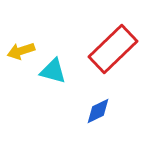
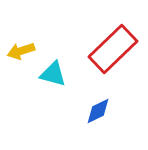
cyan triangle: moved 3 px down
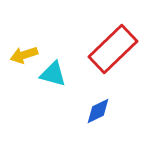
yellow arrow: moved 3 px right, 4 px down
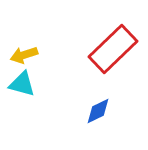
cyan triangle: moved 31 px left, 10 px down
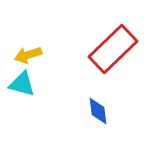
yellow arrow: moved 4 px right
blue diamond: rotated 72 degrees counterclockwise
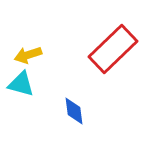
cyan triangle: moved 1 px left
blue diamond: moved 24 px left
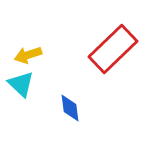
cyan triangle: rotated 28 degrees clockwise
blue diamond: moved 4 px left, 3 px up
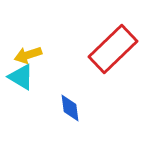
cyan triangle: moved 7 px up; rotated 12 degrees counterclockwise
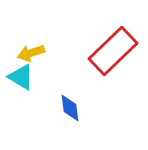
red rectangle: moved 2 px down
yellow arrow: moved 3 px right, 2 px up
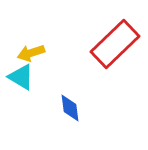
red rectangle: moved 2 px right, 7 px up
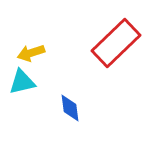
red rectangle: moved 1 px right, 1 px up
cyan triangle: moved 1 px right, 5 px down; rotated 44 degrees counterclockwise
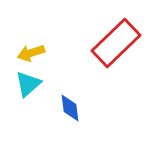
cyan triangle: moved 6 px right, 2 px down; rotated 28 degrees counterclockwise
